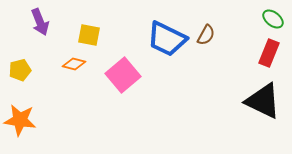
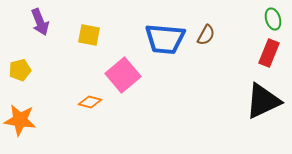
green ellipse: rotated 35 degrees clockwise
blue trapezoid: moved 2 px left; rotated 21 degrees counterclockwise
orange diamond: moved 16 px right, 38 px down
black triangle: rotated 51 degrees counterclockwise
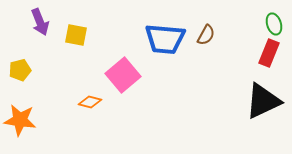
green ellipse: moved 1 px right, 5 px down
yellow square: moved 13 px left
